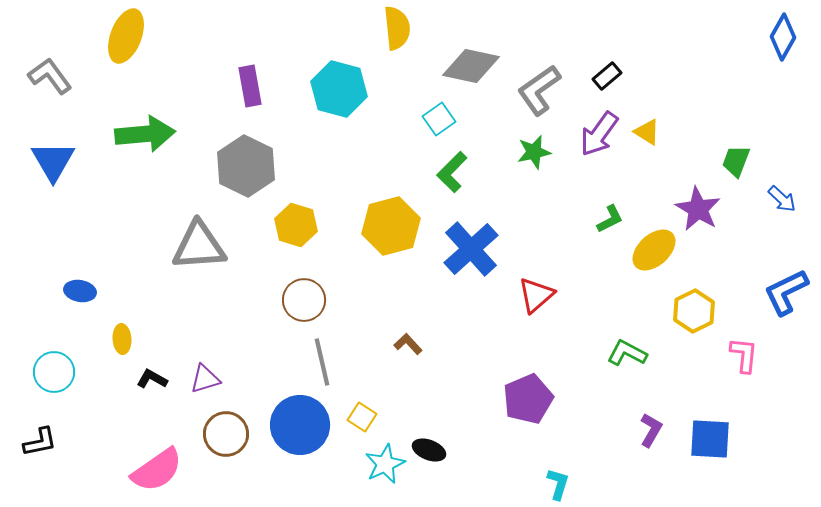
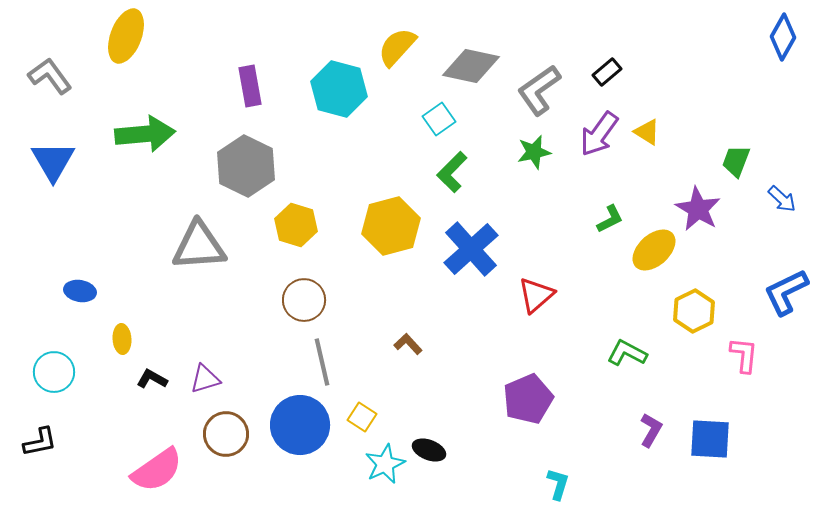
yellow semicircle at (397, 28): moved 19 px down; rotated 132 degrees counterclockwise
black rectangle at (607, 76): moved 4 px up
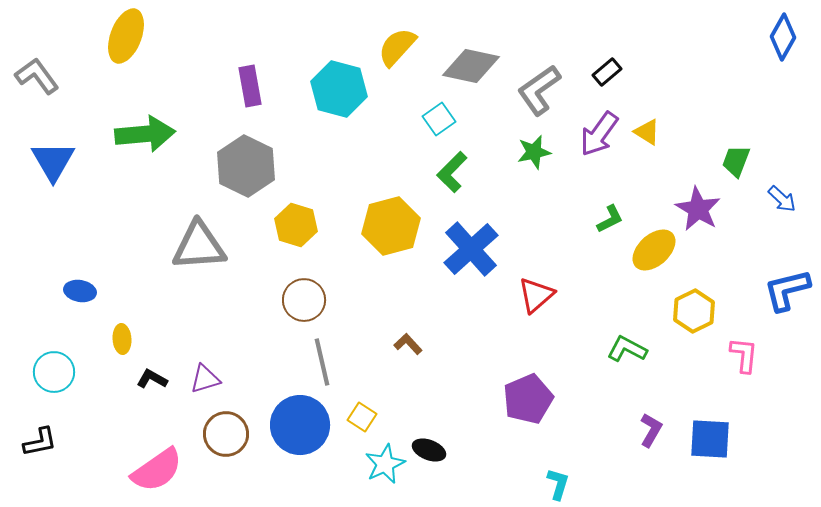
gray L-shape at (50, 76): moved 13 px left
blue L-shape at (786, 292): moved 1 px right, 2 px up; rotated 12 degrees clockwise
green L-shape at (627, 353): moved 4 px up
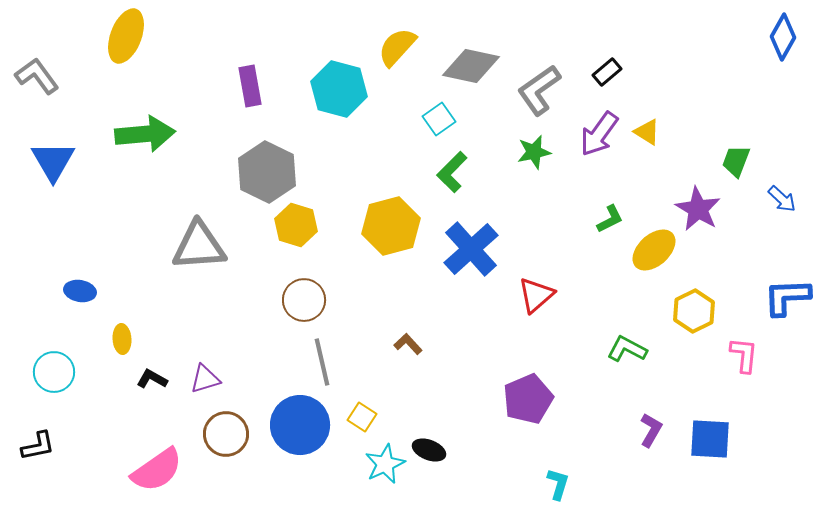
gray hexagon at (246, 166): moved 21 px right, 6 px down
blue L-shape at (787, 290): moved 7 px down; rotated 12 degrees clockwise
black L-shape at (40, 442): moved 2 px left, 4 px down
